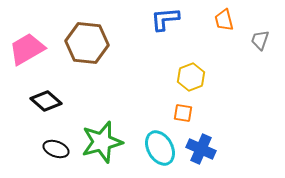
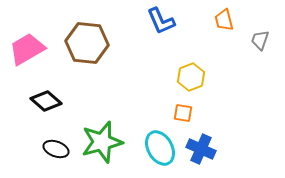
blue L-shape: moved 4 px left, 2 px down; rotated 108 degrees counterclockwise
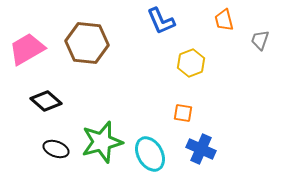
yellow hexagon: moved 14 px up
cyan ellipse: moved 10 px left, 6 px down
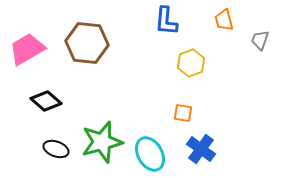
blue L-shape: moved 5 px right; rotated 28 degrees clockwise
blue cross: rotated 12 degrees clockwise
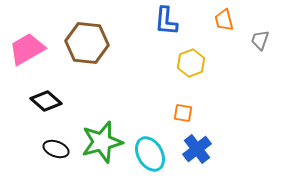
blue cross: moved 4 px left; rotated 16 degrees clockwise
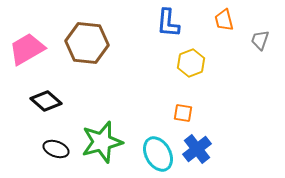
blue L-shape: moved 2 px right, 2 px down
cyan ellipse: moved 8 px right
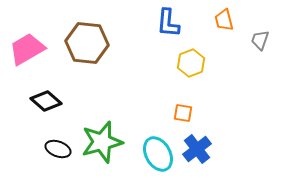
black ellipse: moved 2 px right
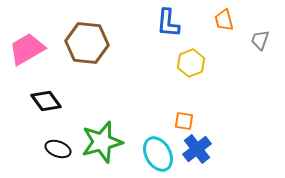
black diamond: rotated 12 degrees clockwise
orange square: moved 1 px right, 8 px down
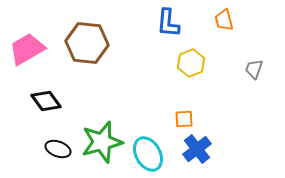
gray trapezoid: moved 6 px left, 29 px down
orange square: moved 2 px up; rotated 12 degrees counterclockwise
cyan ellipse: moved 10 px left
